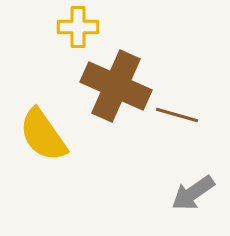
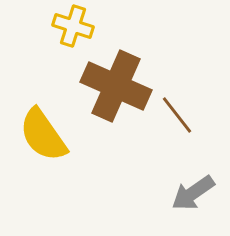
yellow cross: moved 5 px left, 1 px up; rotated 18 degrees clockwise
brown line: rotated 36 degrees clockwise
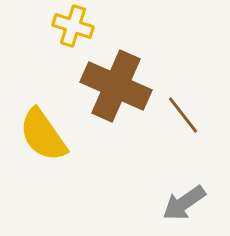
brown line: moved 6 px right
gray arrow: moved 9 px left, 10 px down
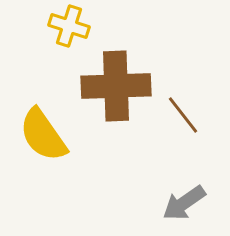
yellow cross: moved 4 px left
brown cross: rotated 26 degrees counterclockwise
